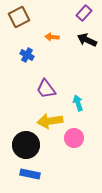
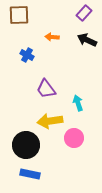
brown square: moved 2 px up; rotated 25 degrees clockwise
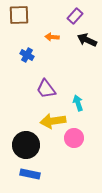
purple rectangle: moved 9 px left, 3 px down
yellow arrow: moved 3 px right
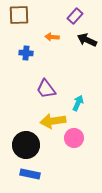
blue cross: moved 1 px left, 2 px up; rotated 24 degrees counterclockwise
cyan arrow: rotated 42 degrees clockwise
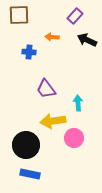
blue cross: moved 3 px right, 1 px up
cyan arrow: rotated 28 degrees counterclockwise
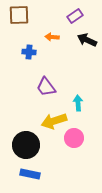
purple rectangle: rotated 14 degrees clockwise
purple trapezoid: moved 2 px up
yellow arrow: moved 1 px right; rotated 10 degrees counterclockwise
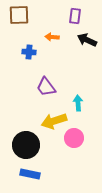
purple rectangle: rotated 49 degrees counterclockwise
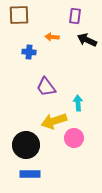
blue rectangle: rotated 12 degrees counterclockwise
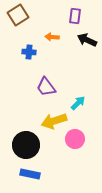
brown square: moved 1 px left; rotated 30 degrees counterclockwise
cyan arrow: rotated 49 degrees clockwise
pink circle: moved 1 px right, 1 px down
blue rectangle: rotated 12 degrees clockwise
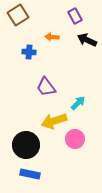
purple rectangle: rotated 35 degrees counterclockwise
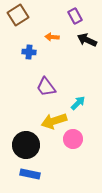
pink circle: moved 2 px left
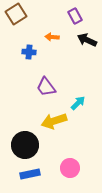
brown square: moved 2 px left, 1 px up
pink circle: moved 3 px left, 29 px down
black circle: moved 1 px left
blue rectangle: rotated 24 degrees counterclockwise
